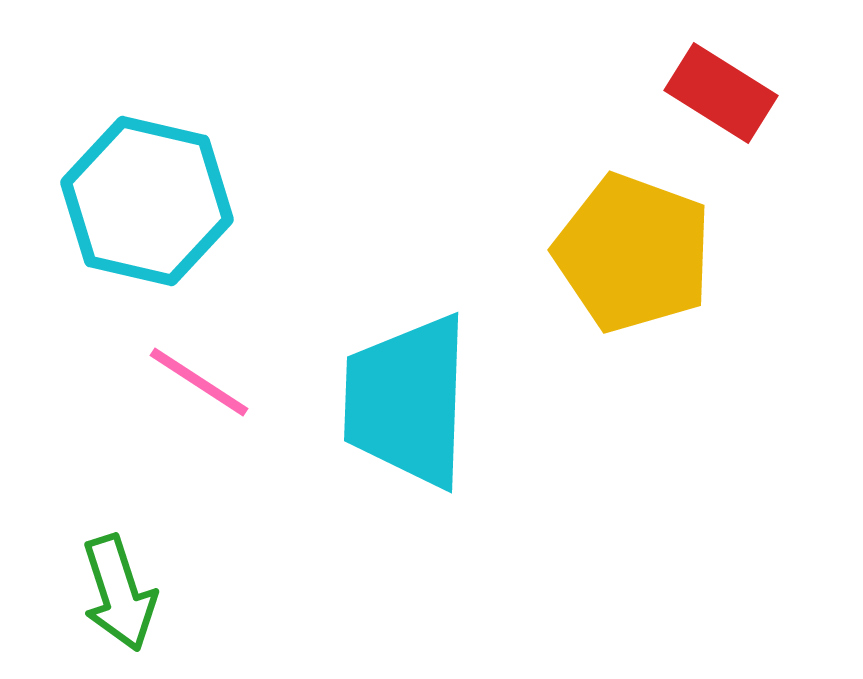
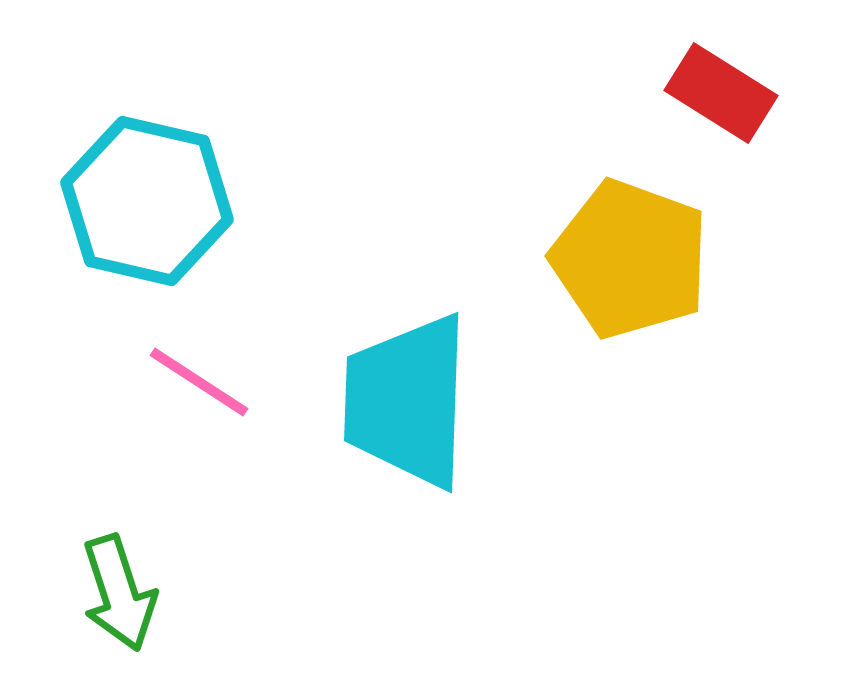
yellow pentagon: moved 3 px left, 6 px down
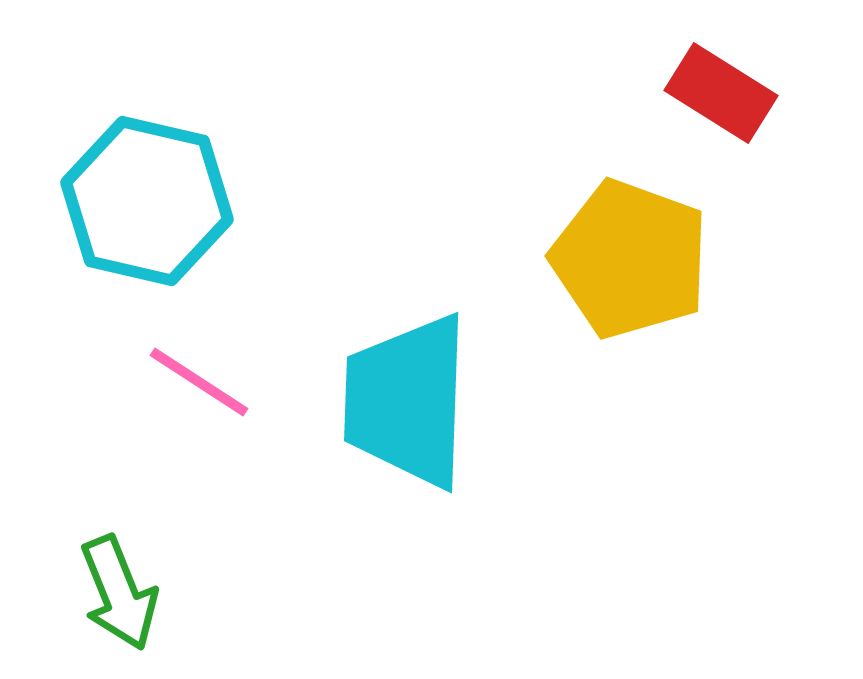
green arrow: rotated 4 degrees counterclockwise
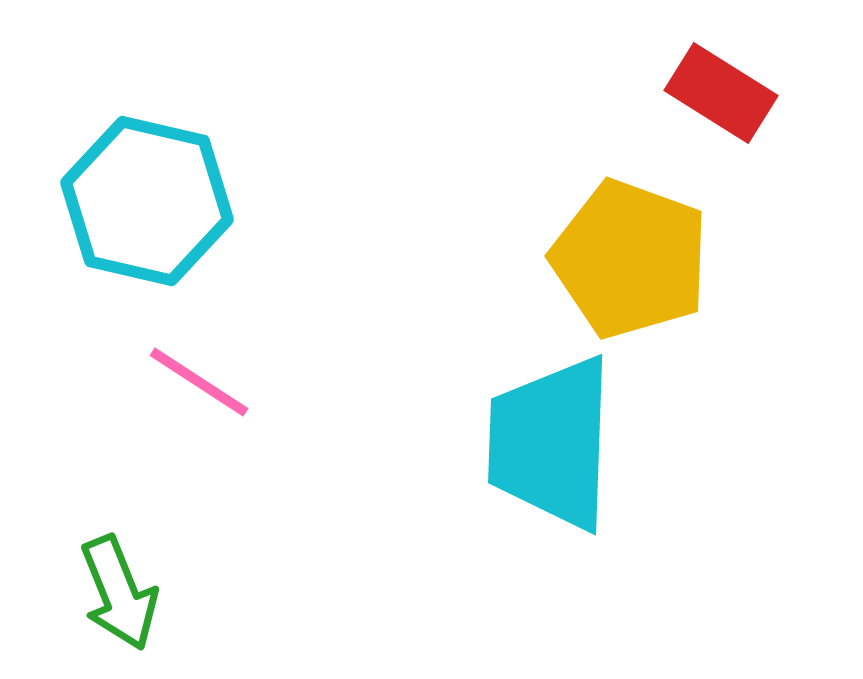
cyan trapezoid: moved 144 px right, 42 px down
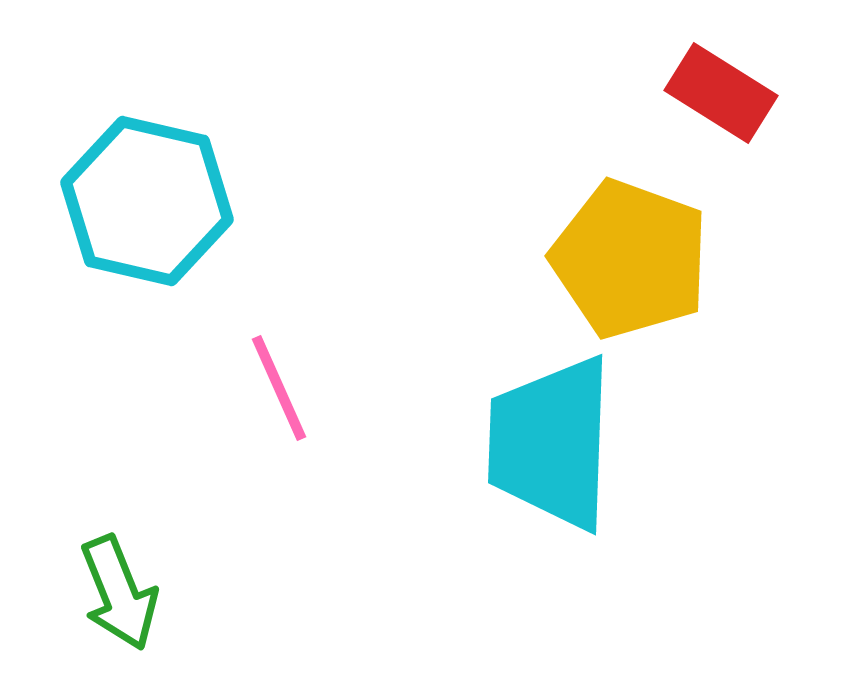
pink line: moved 80 px right, 6 px down; rotated 33 degrees clockwise
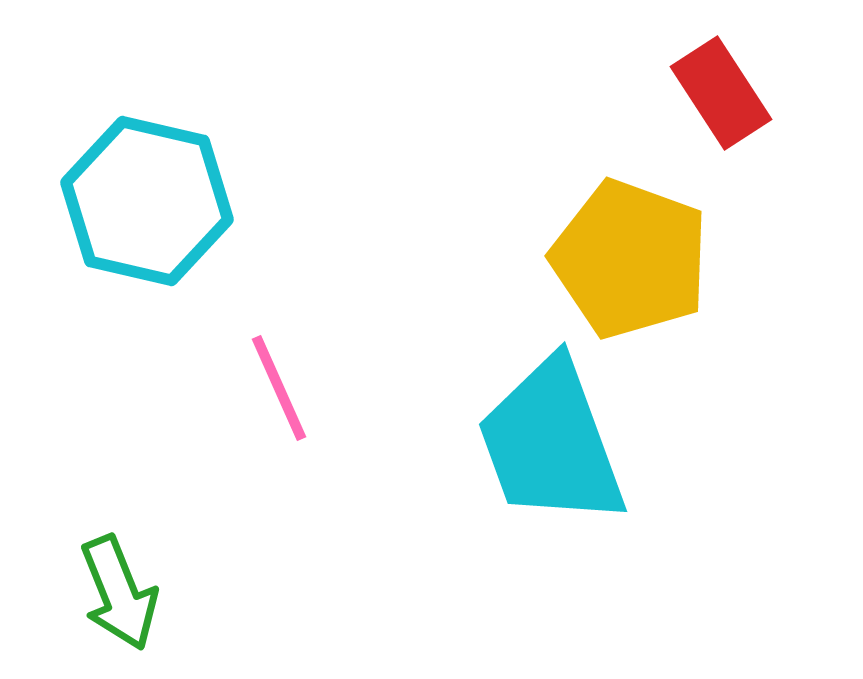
red rectangle: rotated 25 degrees clockwise
cyan trapezoid: rotated 22 degrees counterclockwise
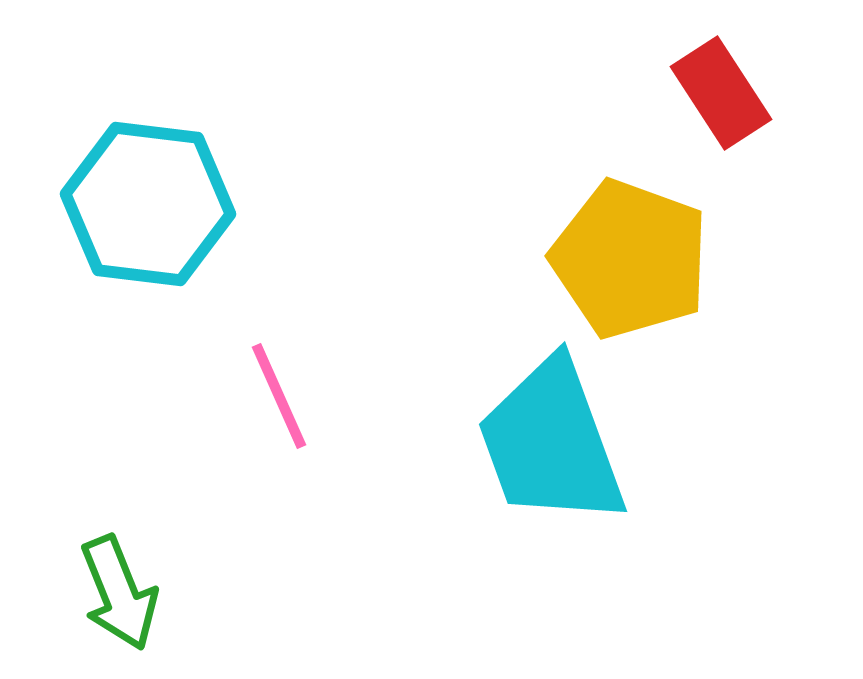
cyan hexagon: moved 1 px right, 3 px down; rotated 6 degrees counterclockwise
pink line: moved 8 px down
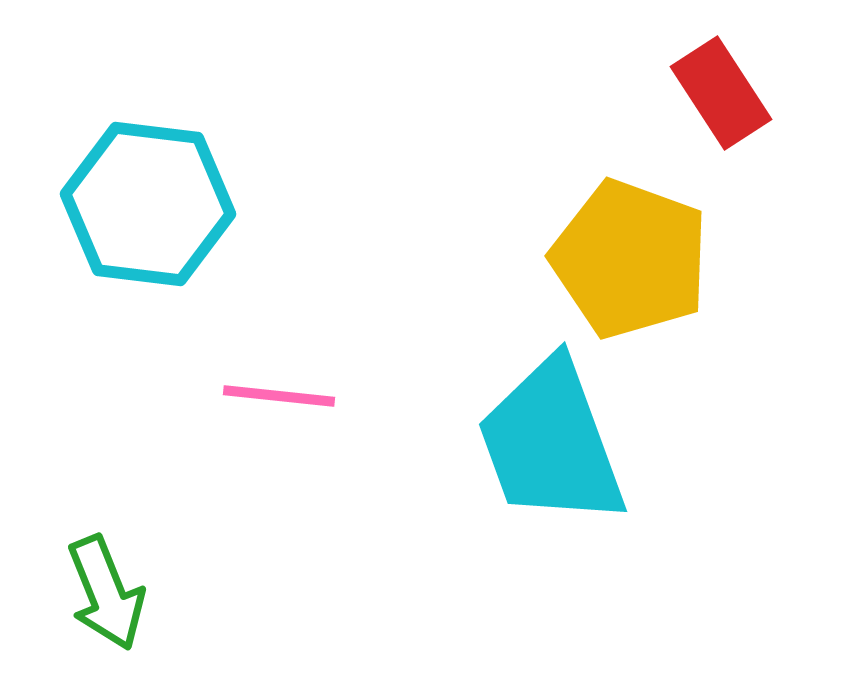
pink line: rotated 60 degrees counterclockwise
green arrow: moved 13 px left
